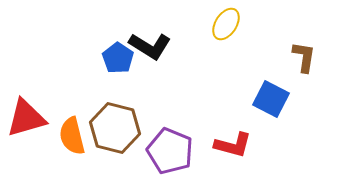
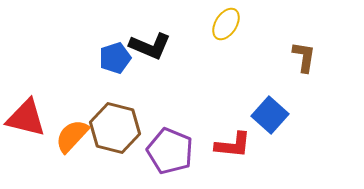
black L-shape: rotated 9 degrees counterclockwise
blue pentagon: moved 3 px left; rotated 20 degrees clockwise
blue square: moved 1 px left, 16 px down; rotated 15 degrees clockwise
red triangle: rotated 30 degrees clockwise
orange semicircle: rotated 57 degrees clockwise
red L-shape: rotated 9 degrees counterclockwise
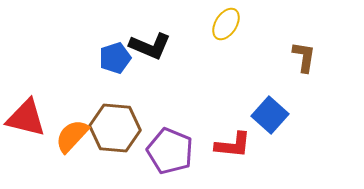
brown hexagon: rotated 9 degrees counterclockwise
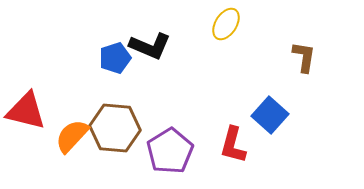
red triangle: moved 7 px up
red L-shape: rotated 99 degrees clockwise
purple pentagon: rotated 18 degrees clockwise
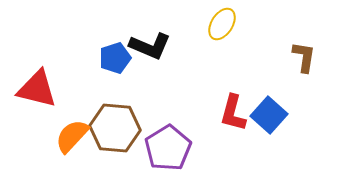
yellow ellipse: moved 4 px left
red triangle: moved 11 px right, 22 px up
blue square: moved 1 px left
red L-shape: moved 32 px up
purple pentagon: moved 2 px left, 3 px up
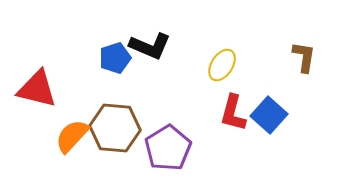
yellow ellipse: moved 41 px down
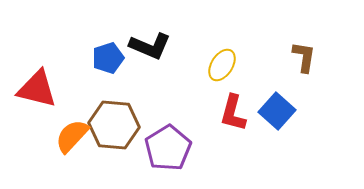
blue pentagon: moved 7 px left
blue square: moved 8 px right, 4 px up
brown hexagon: moved 1 px left, 3 px up
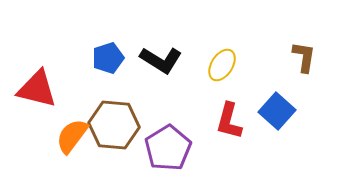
black L-shape: moved 11 px right, 14 px down; rotated 9 degrees clockwise
red L-shape: moved 4 px left, 8 px down
orange semicircle: rotated 6 degrees counterclockwise
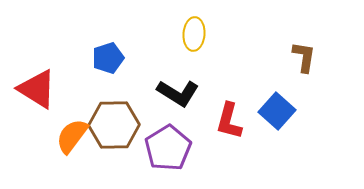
black L-shape: moved 17 px right, 33 px down
yellow ellipse: moved 28 px left, 31 px up; rotated 28 degrees counterclockwise
red triangle: rotated 18 degrees clockwise
brown hexagon: rotated 6 degrees counterclockwise
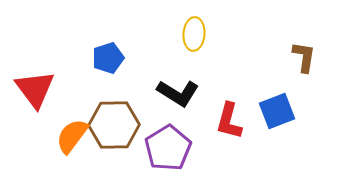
red triangle: moved 2 px left; rotated 21 degrees clockwise
blue square: rotated 27 degrees clockwise
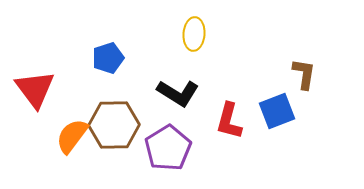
brown L-shape: moved 17 px down
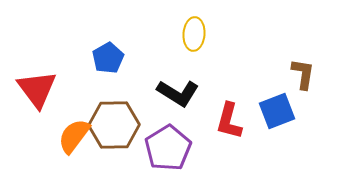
blue pentagon: rotated 12 degrees counterclockwise
brown L-shape: moved 1 px left
red triangle: moved 2 px right
orange semicircle: moved 2 px right
